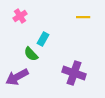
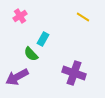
yellow line: rotated 32 degrees clockwise
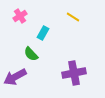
yellow line: moved 10 px left
cyan rectangle: moved 6 px up
purple cross: rotated 30 degrees counterclockwise
purple arrow: moved 2 px left
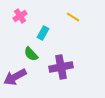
purple cross: moved 13 px left, 6 px up
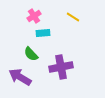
pink cross: moved 14 px right
cyan rectangle: rotated 56 degrees clockwise
purple arrow: moved 5 px right; rotated 60 degrees clockwise
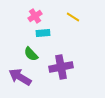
pink cross: moved 1 px right
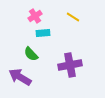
purple cross: moved 9 px right, 2 px up
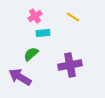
green semicircle: rotated 91 degrees clockwise
